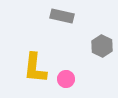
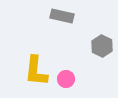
yellow L-shape: moved 1 px right, 3 px down
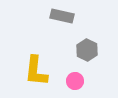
gray hexagon: moved 15 px left, 4 px down
pink circle: moved 9 px right, 2 px down
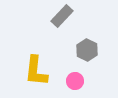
gray rectangle: rotated 60 degrees counterclockwise
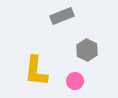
gray rectangle: rotated 25 degrees clockwise
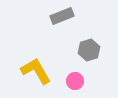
gray hexagon: moved 2 px right; rotated 15 degrees clockwise
yellow L-shape: rotated 144 degrees clockwise
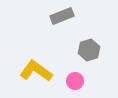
yellow L-shape: rotated 24 degrees counterclockwise
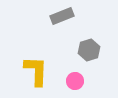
yellow L-shape: rotated 56 degrees clockwise
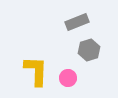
gray rectangle: moved 15 px right, 6 px down
pink circle: moved 7 px left, 3 px up
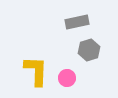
gray rectangle: rotated 10 degrees clockwise
pink circle: moved 1 px left
